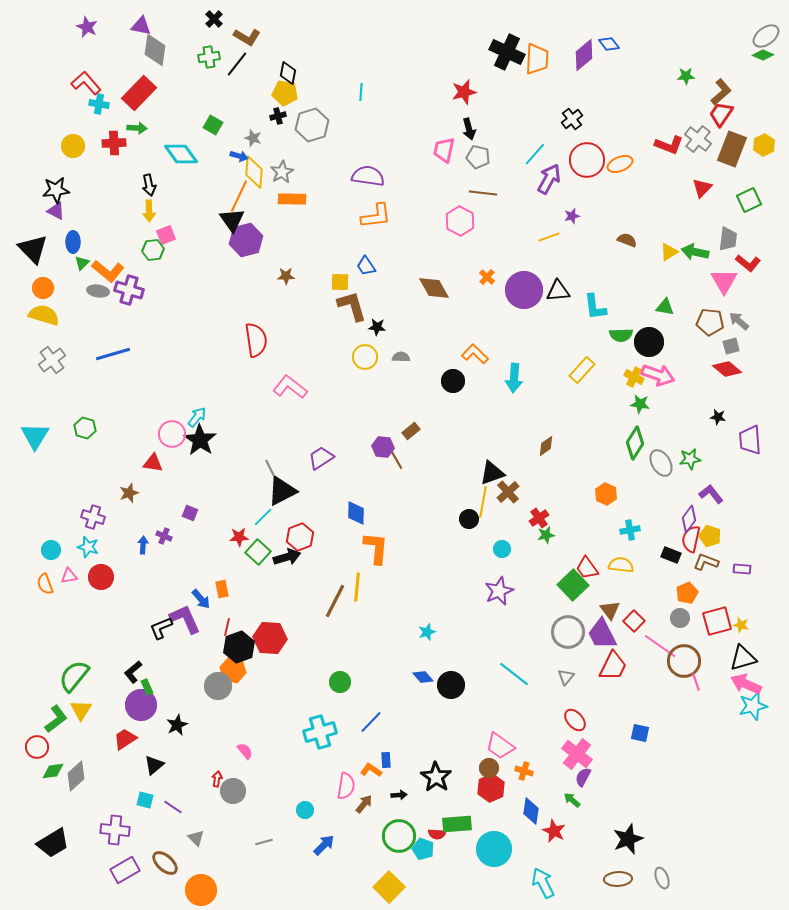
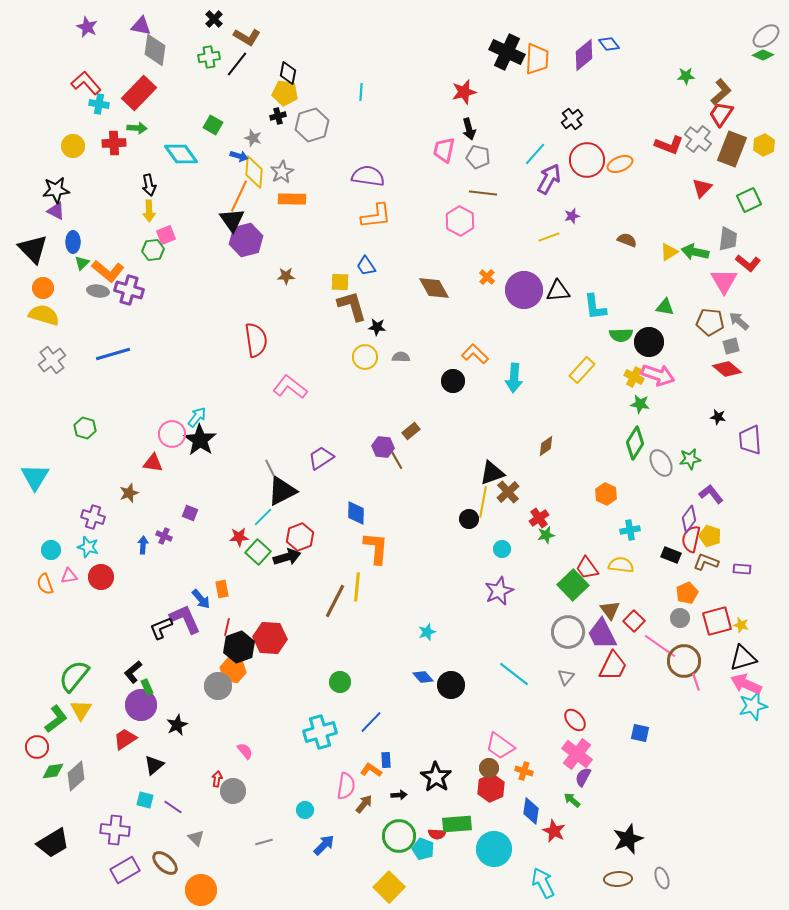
cyan triangle at (35, 436): moved 41 px down
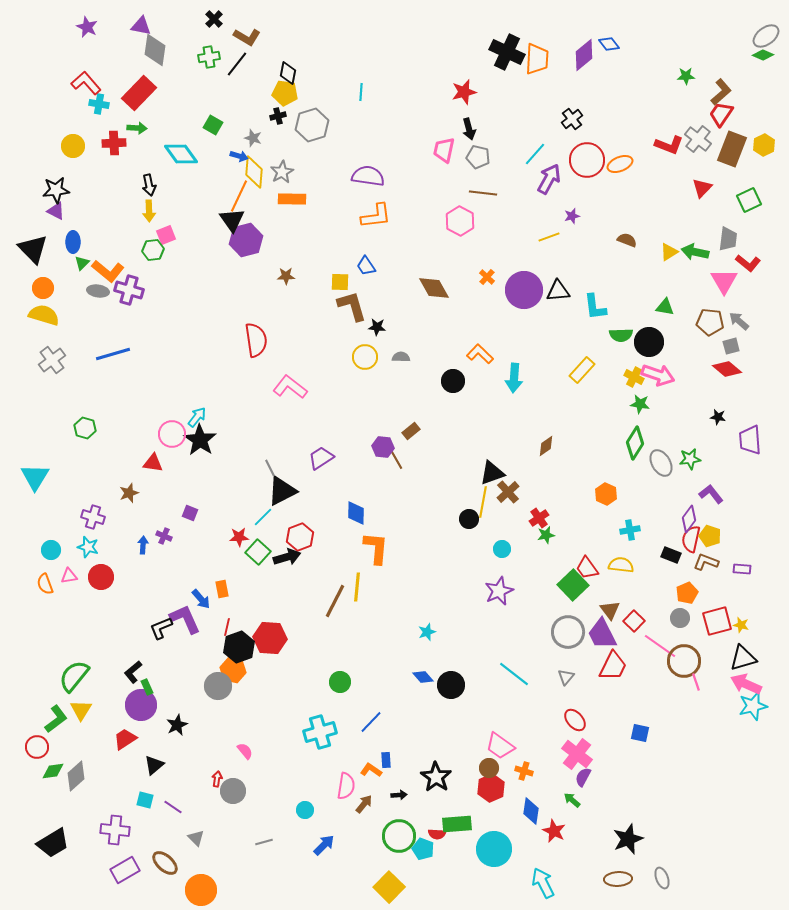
orange L-shape at (475, 354): moved 5 px right
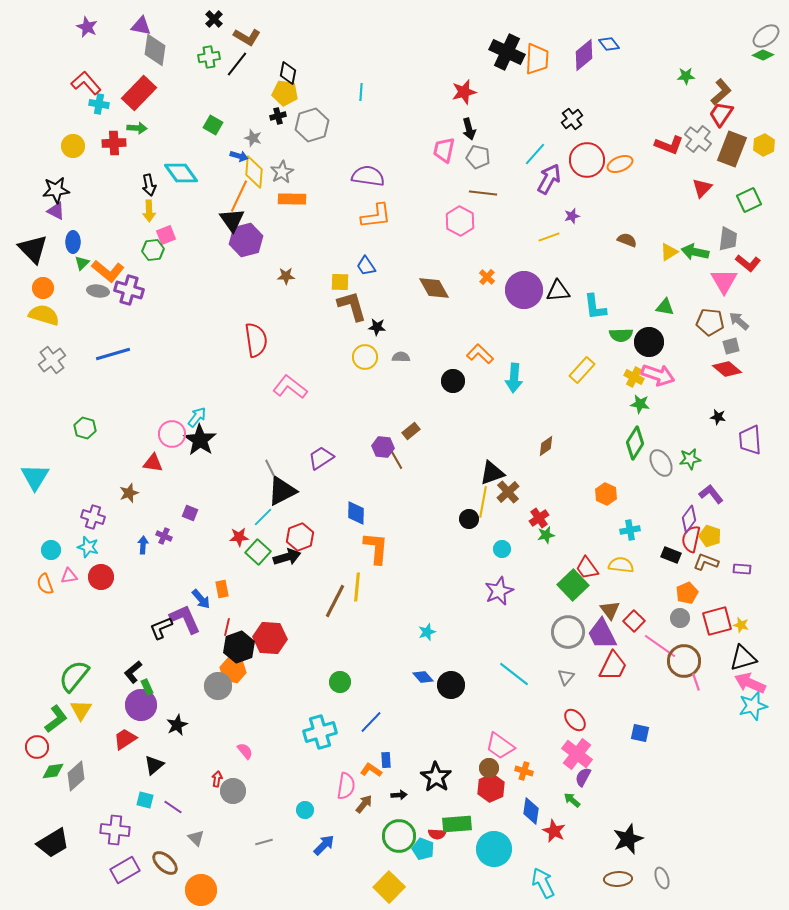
cyan diamond at (181, 154): moved 19 px down
pink arrow at (746, 684): moved 4 px right, 1 px up
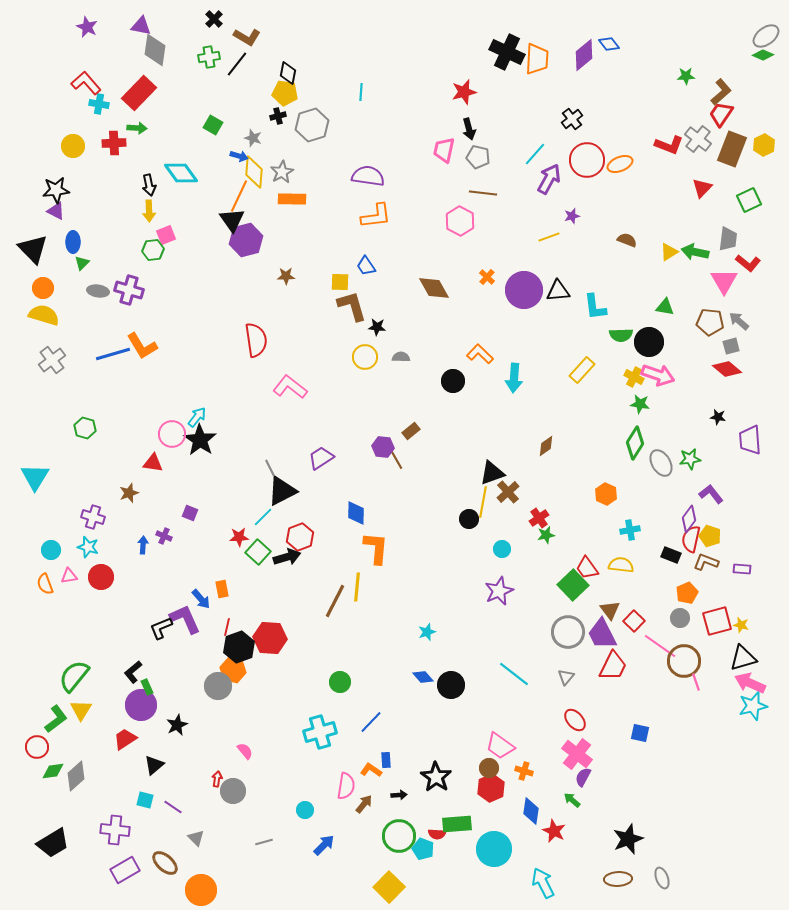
orange L-shape at (108, 271): moved 34 px right, 75 px down; rotated 20 degrees clockwise
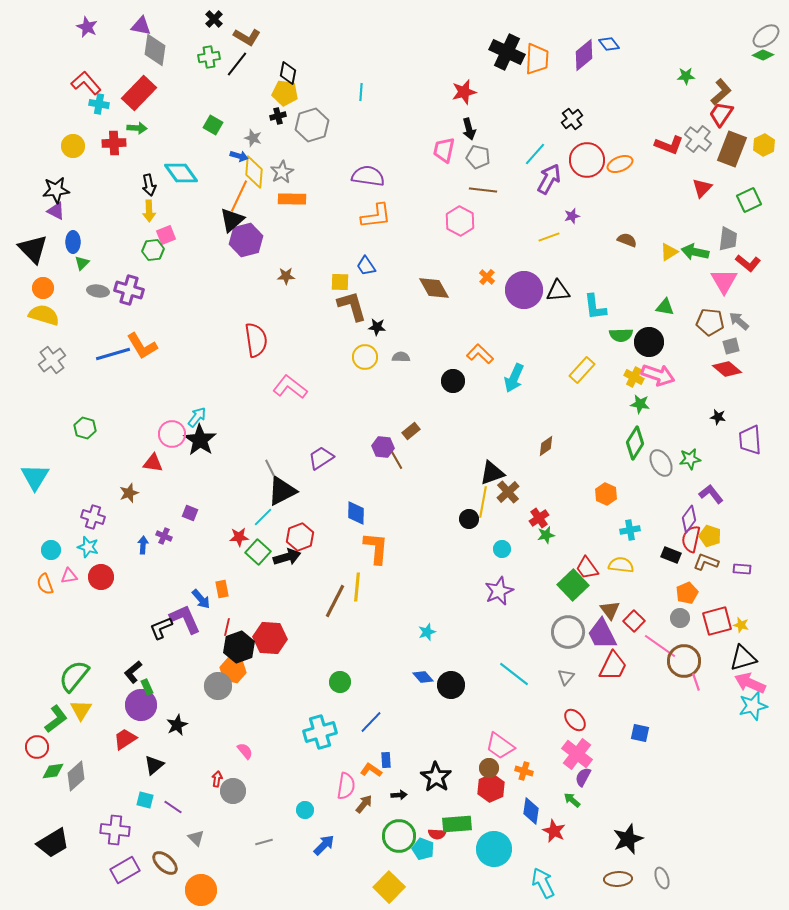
brown line at (483, 193): moved 3 px up
black triangle at (232, 220): rotated 24 degrees clockwise
cyan arrow at (514, 378): rotated 20 degrees clockwise
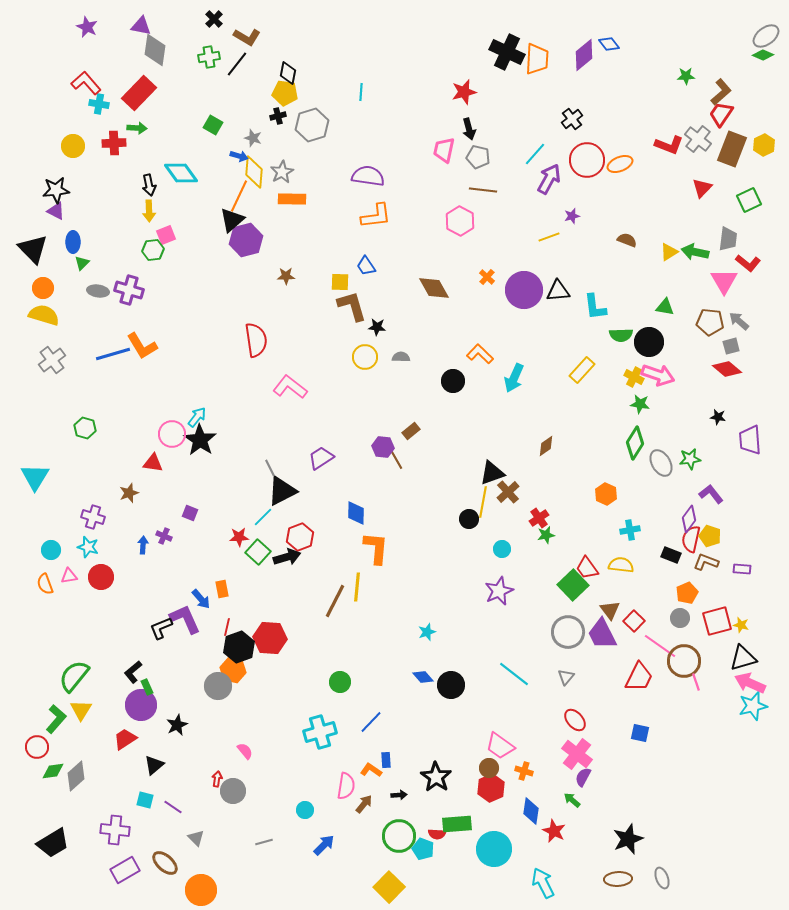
red trapezoid at (613, 666): moved 26 px right, 11 px down
green L-shape at (56, 719): rotated 12 degrees counterclockwise
